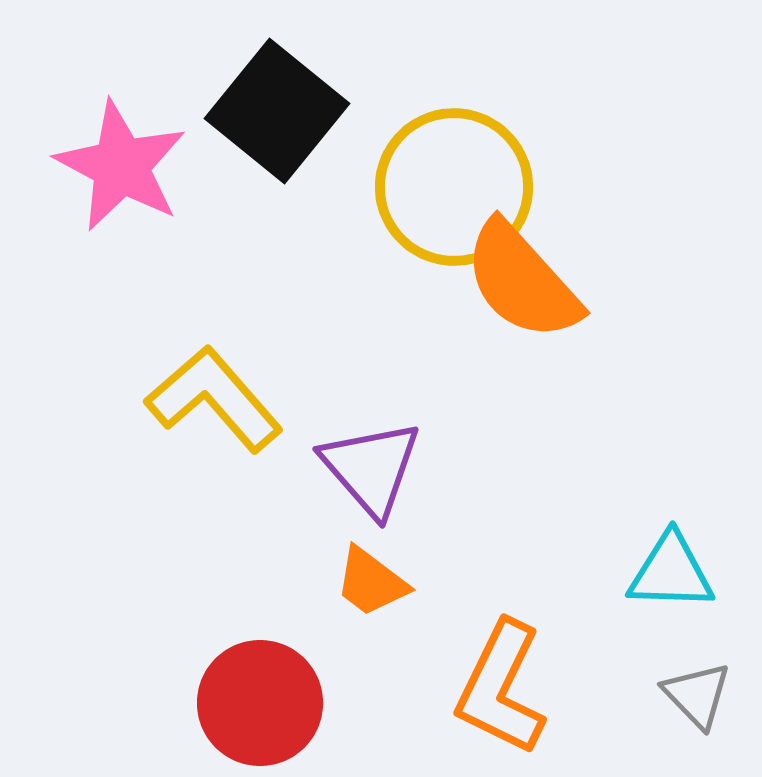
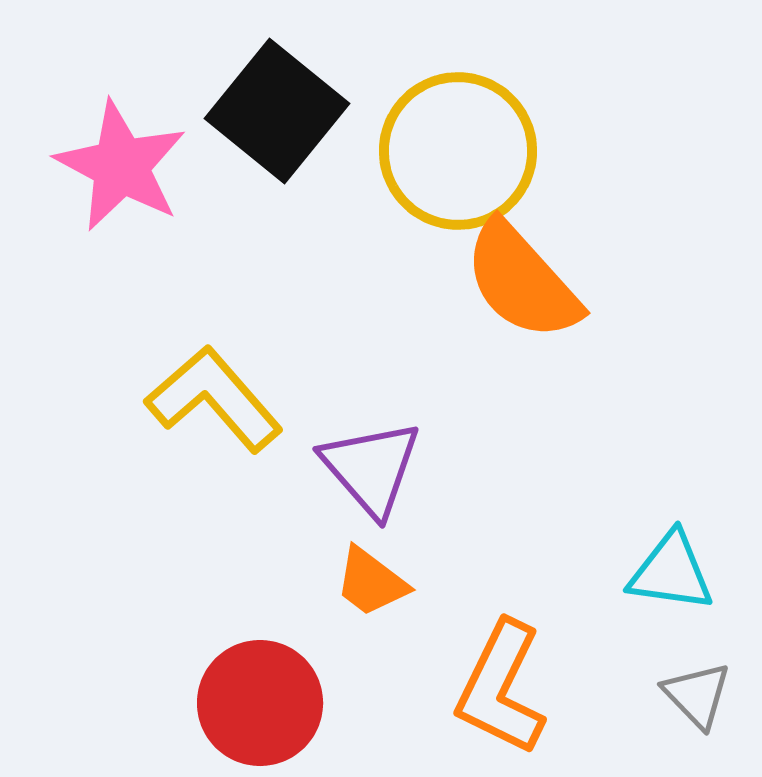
yellow circle: moved 4 px right, 36 px up
cyan triangle: rotated 6 degrees clockwise
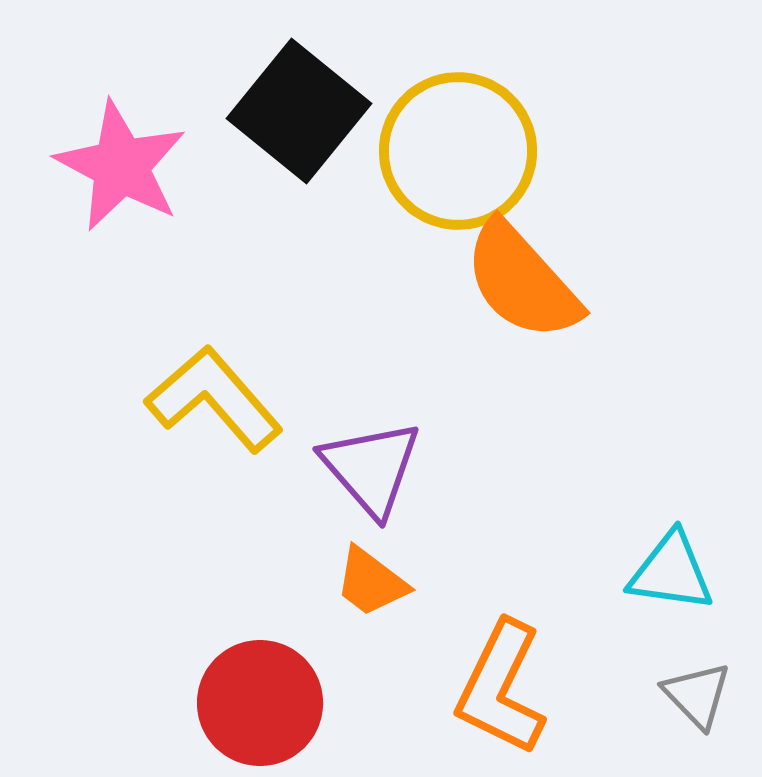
black square: moved 22 px right
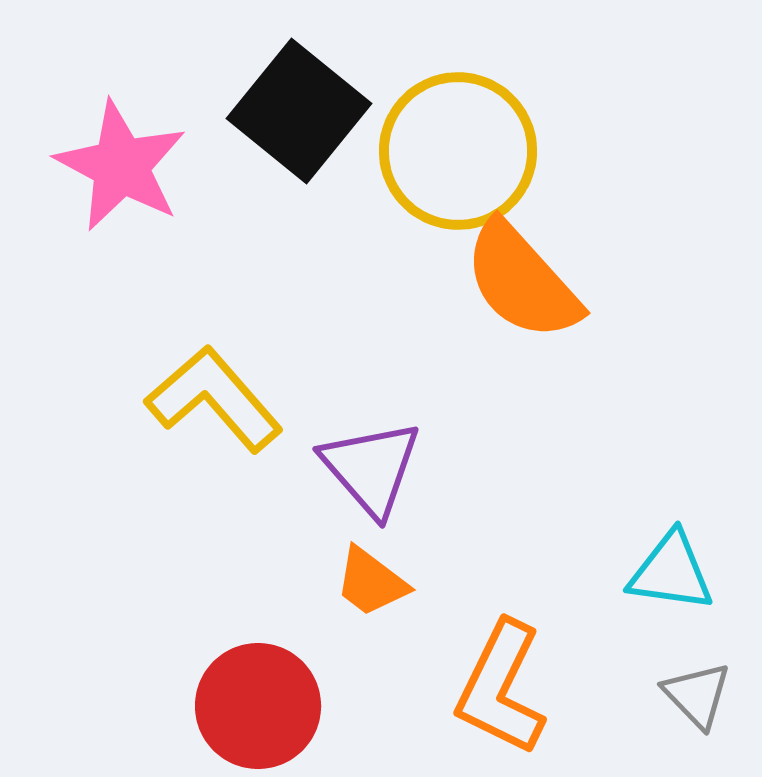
red circle: moved 2 px left, 3 px down
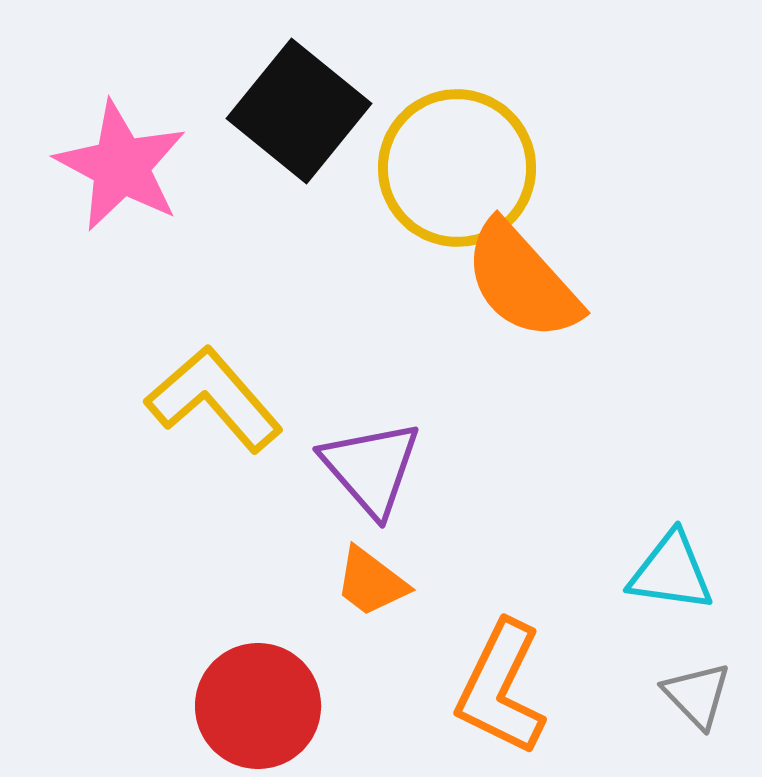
yellow circle: moved 1 px left, 17 px down
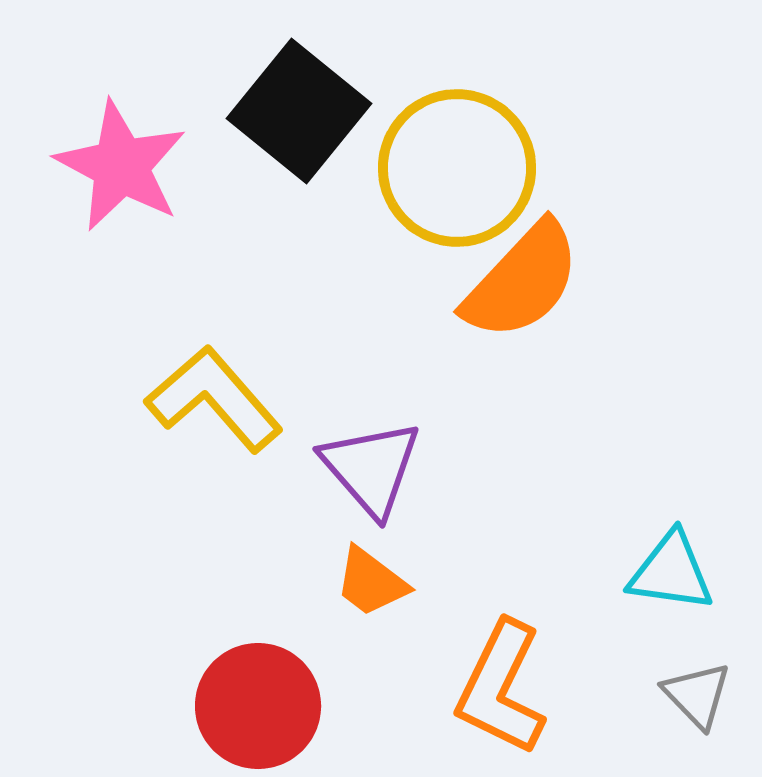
orange semicircle: rotated 95 degrees counterclockwise
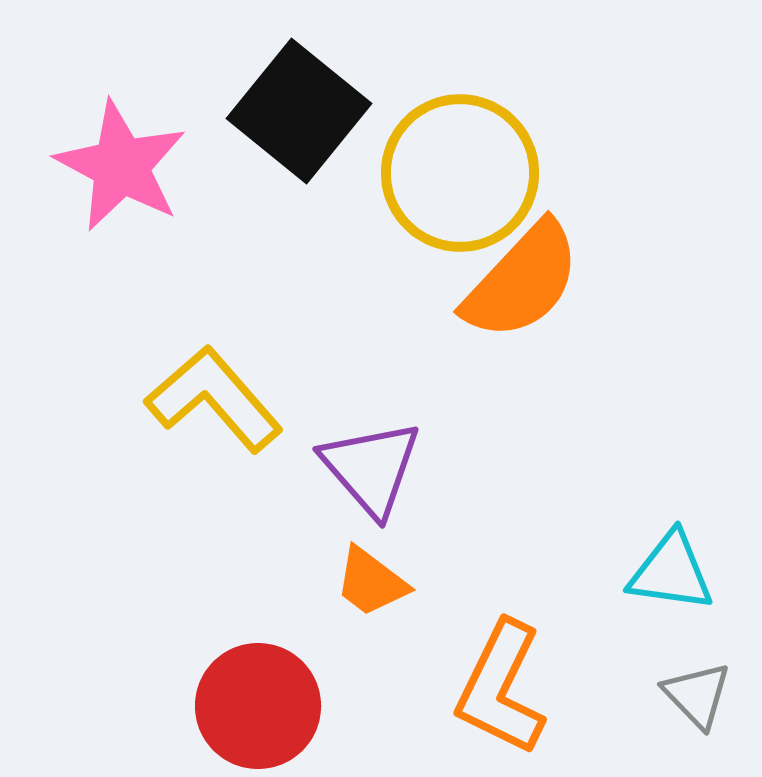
yellow circle: moved 3 px right, 5 px down
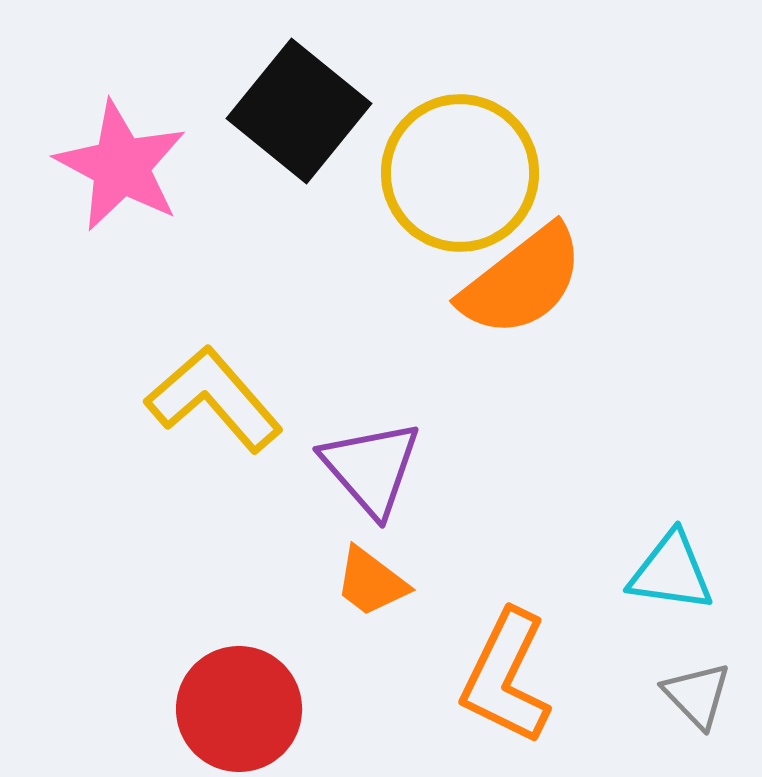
orange semicircle: rotated 9 degrees clockwise
orange L-shape: moved 5 px right, 11 px up
red circle: moved 19 px left, 3 px down
